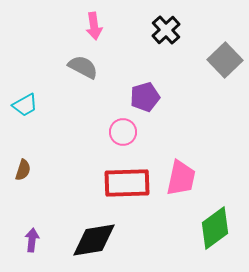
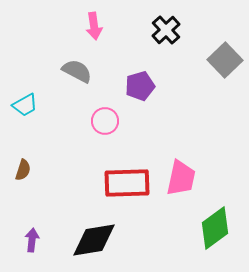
gray semicircle: moved 6 px left, 4 px down
purple pentagon: moved 5 px left, 11 px up
pink circle: moved 18 px left, 11 px up
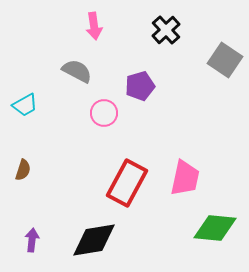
gray square: rotated 12 degrees counterclockwise
pink circle: moved 1 px left, 8 px up
pink trapezoid: moved 4 px right
red rectangle: rotated 60 degrees counterclockwise
green diamond: rotated 42 degrees clockwise
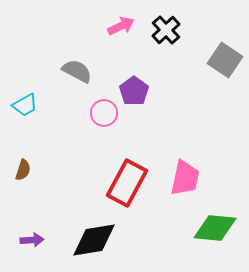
pink arrow: moved 27 px right; rotated 108 degrees counterclockwise
purple pentagon: moved 6 px left, 5 px down; rotated 20 degrees counterclockwise
purple arrow: rotated 80 degrees clockwise
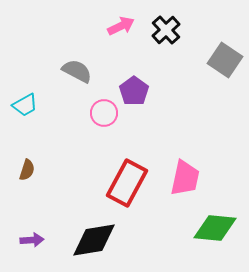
brown semicircle: moved 4 px right
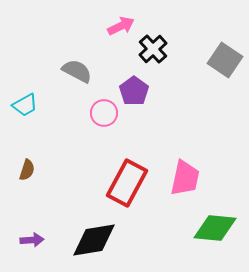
black cross: moved 13 px left, 19 px down
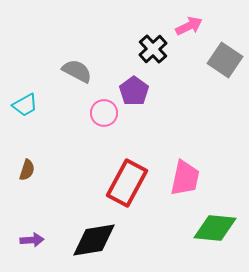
pink arrow: moved 68 px right
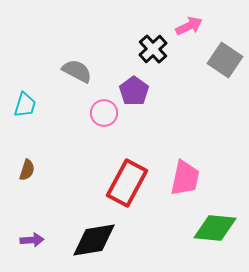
cyan trapezoid: rotated 44 degrees counterclockwise
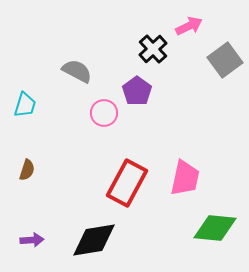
gray square: rotated 20 degrees clockwise
purple pentagon: moved 3 px right
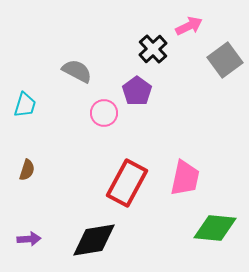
purple arrow: moved 3 px left, 1 px up
